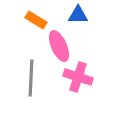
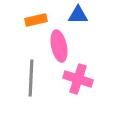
orange rectangle: rotated 45 degrees counterclockwise
pink ellipse: rotated 12 degrees clockwise
pink cross: moved 2 px down
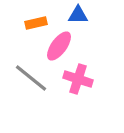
orange rectangle: moved 3 px down
pink ellipse: rotated 48 degrees clockwise
gray line: rotated 54 degrees counterclockwise
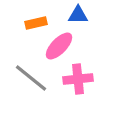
pink ellipse: rotated 8 degrees clockwise
pink cross: rotated 24 degrees counterclockwise
